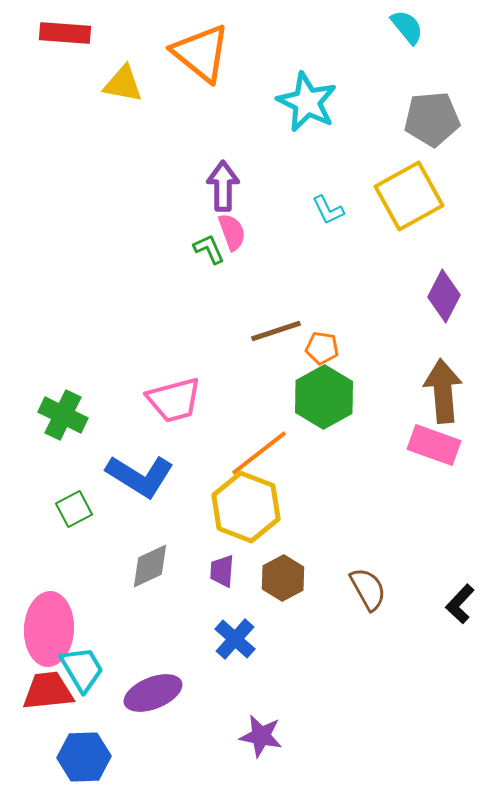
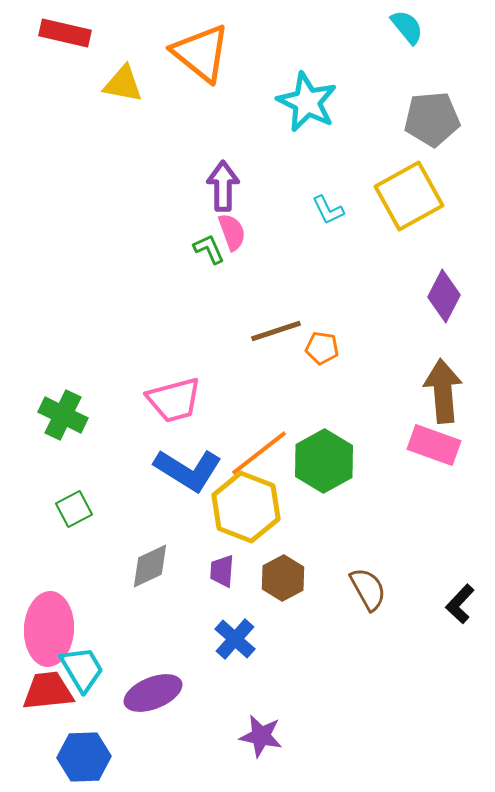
red rectangle: rotated 9 degrees clockwise
green hexagon: moved 64 px down
blue L-shape: moved 48 px right, 6 px up
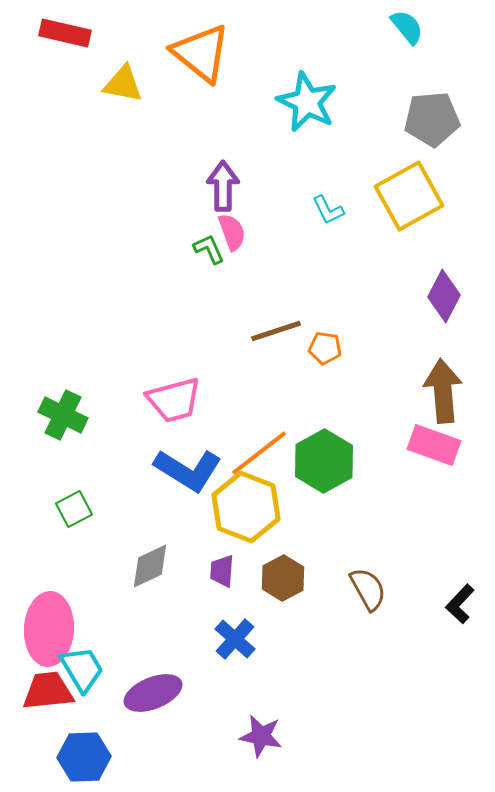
orange pentagon: moved 3 px right
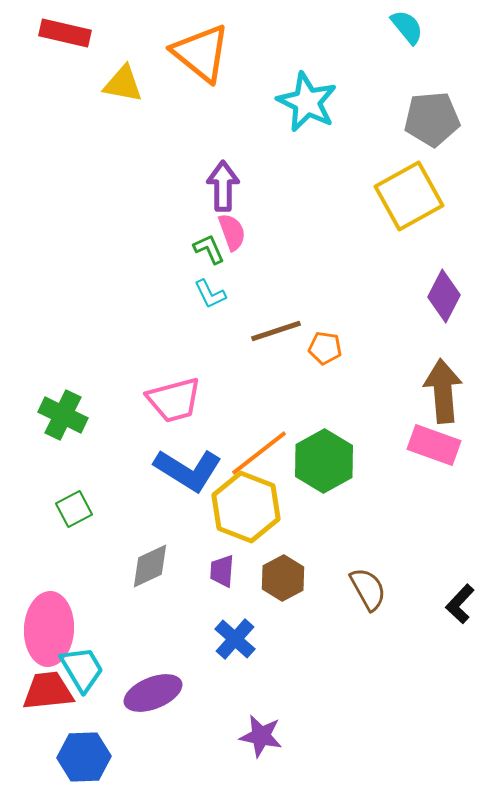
cyan L-shape: moved 118 px left, 84 px down
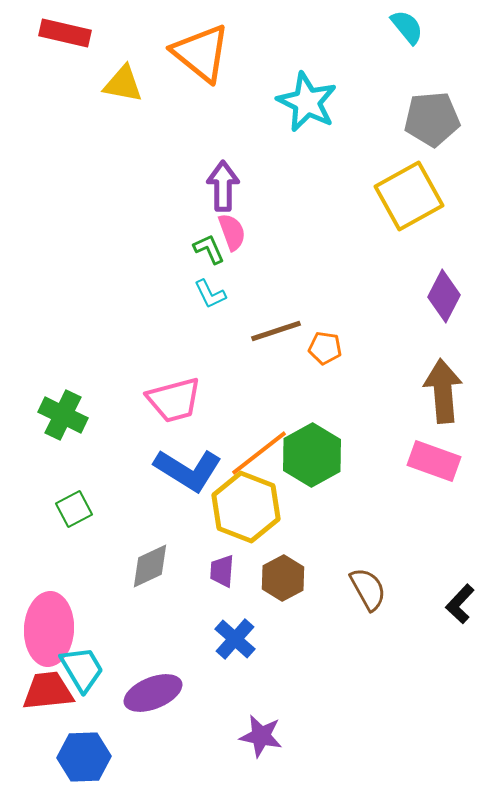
pink rectangle: moved 16 px down
green hexagon: moved 12 px left, 6 px up
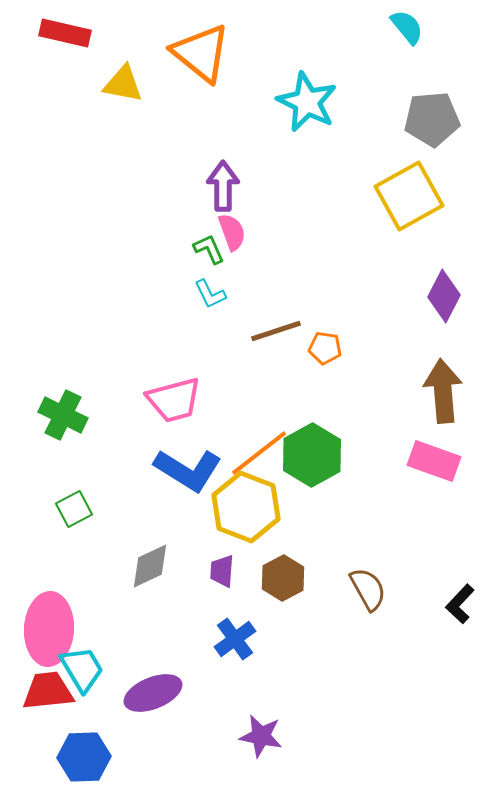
blue cross: rotated 12 degrees clockwise
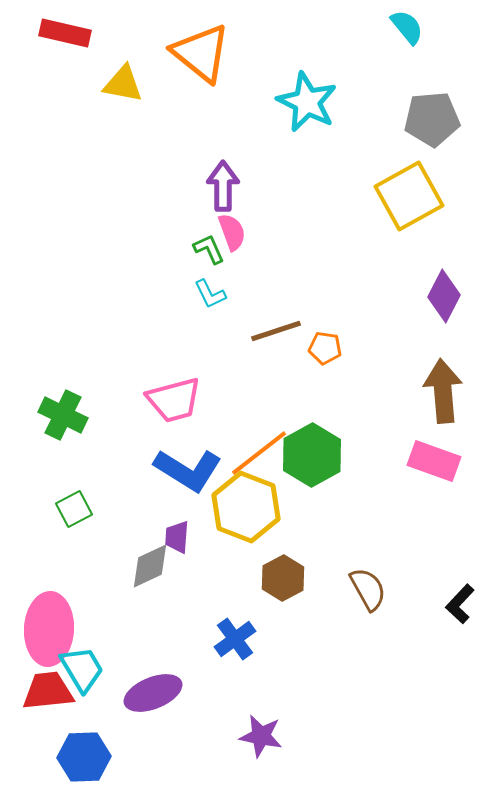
purple trapezoid: moved 45 px left, 34 px up
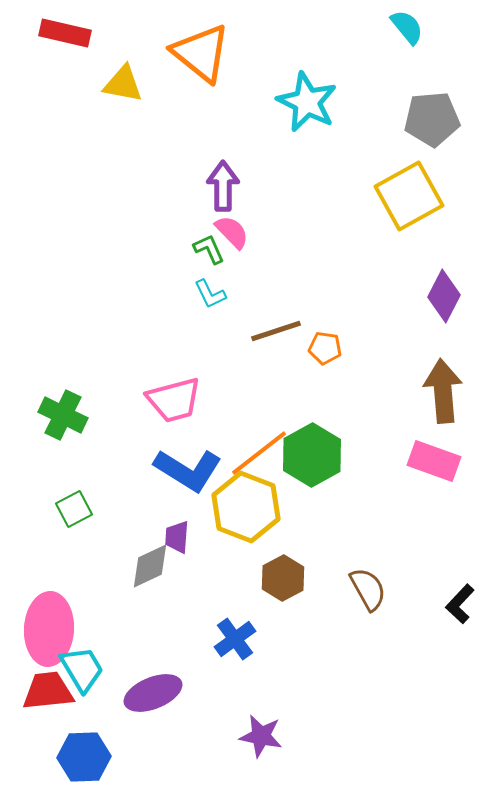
pink semicircle: rotated 24 degrees counterclockwise
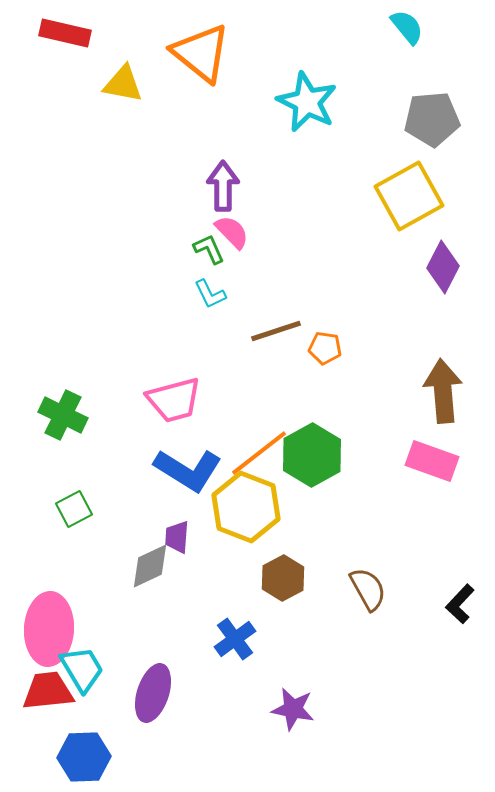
purple diamond: moved 1 px left, 29 px up
pink rectangle: moved 2 px left
purple ellipse: rotated 50 degrees counterclockwise
purple star: moved 32 px right, 27 px up
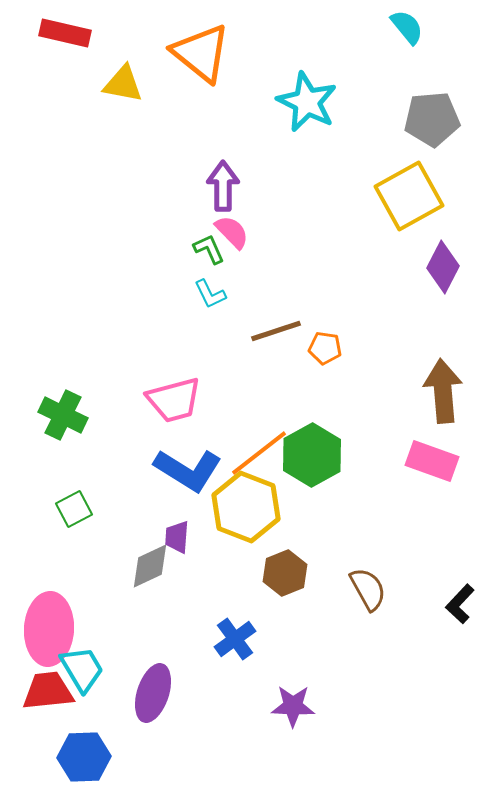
brown hexagon: moved 2 px right, 5 px up; rotated 6 degrees clockwise
purple star: moved 3 px up; rotated 9 degrees counterclockwise
